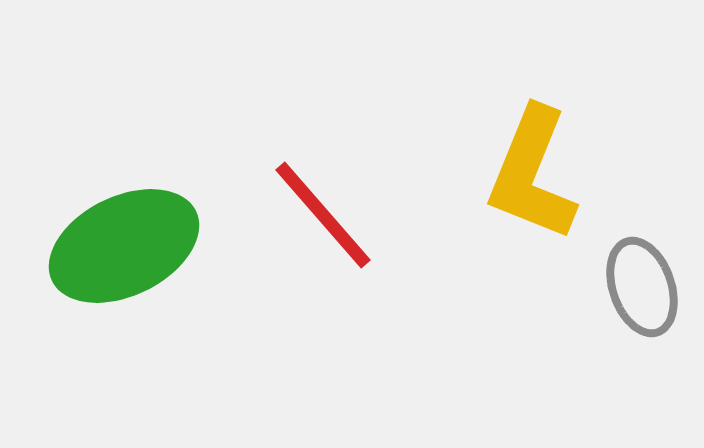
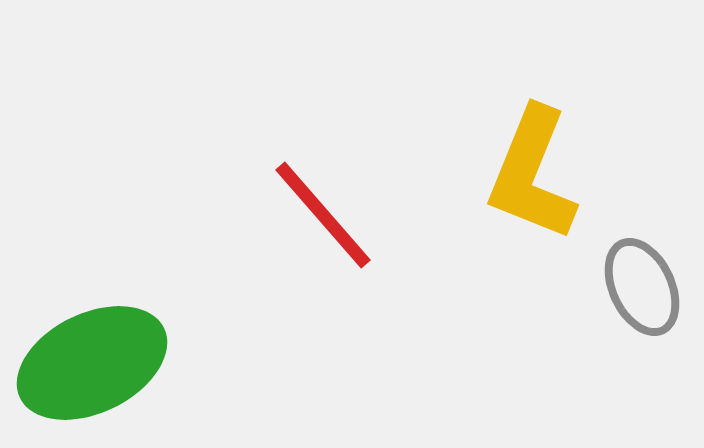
green ellipse: moved 32 px left, 117 px down
gray ellipse: rotated 6 degrees counterclockwise
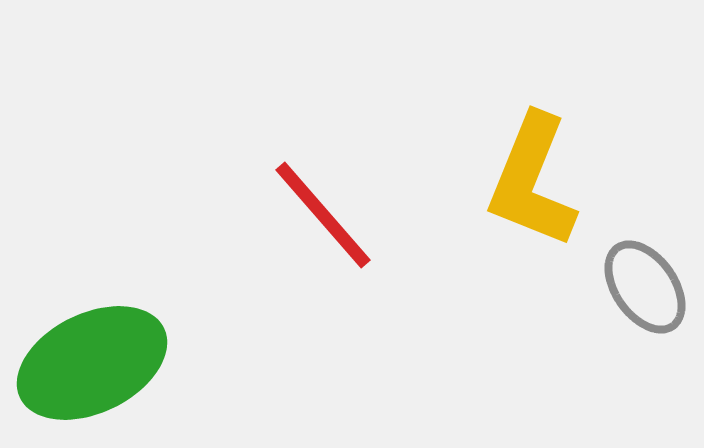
yellow L-shape: moved 7 px down
gray ellipse: moved 3 px right; rotated 10 degrees counterclockwise
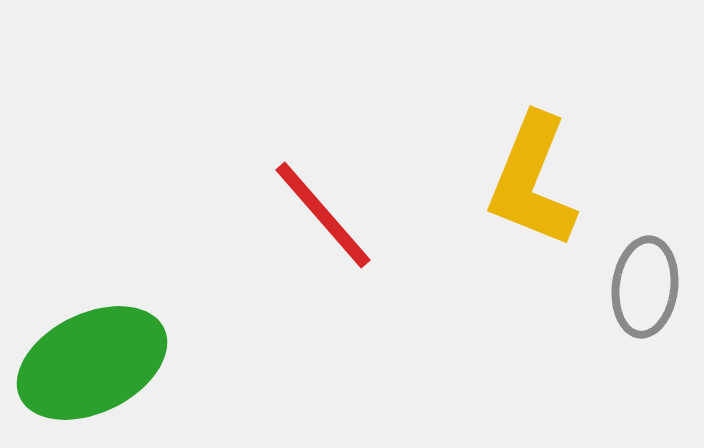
gray ellipse: rotated 42 degrees clockwise
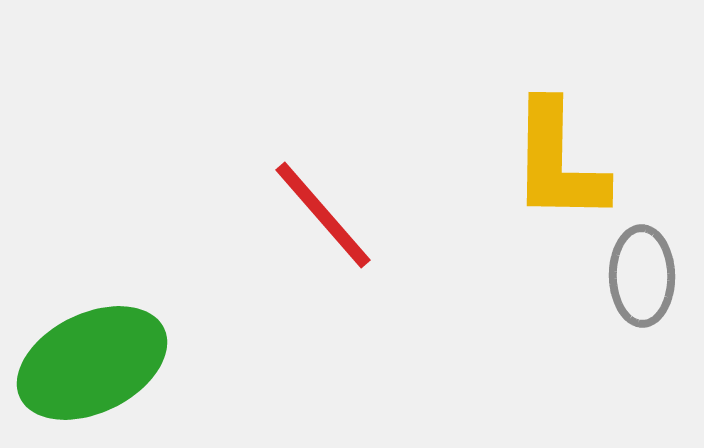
yellow L-shape: moved 26 px right, 19 px up; rotated 21 degrees counterclockwise
gray ellipse: moved 3 px left, 11 px up; rotated 8 degrees counterclockwise
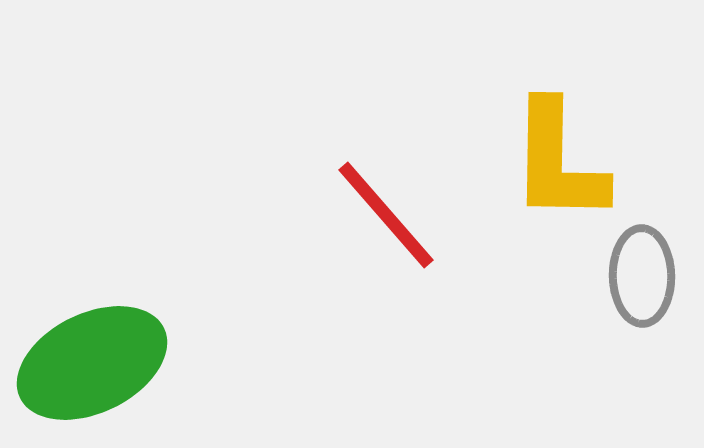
red line: moved 63 px right
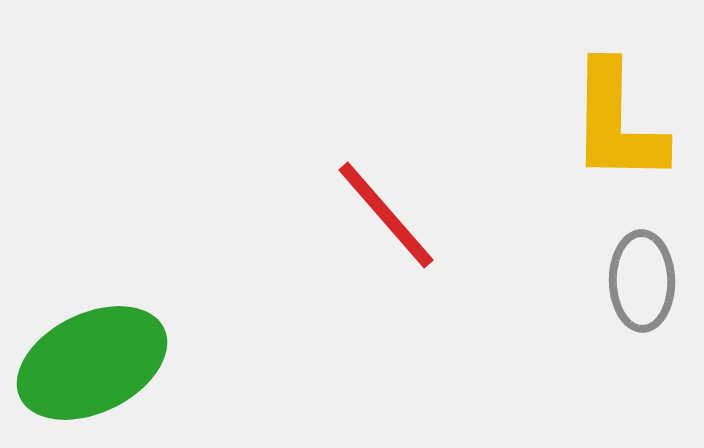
yellow L-shape: moved 59 px right, 39 px up
gray ellipse: moved 5 px down
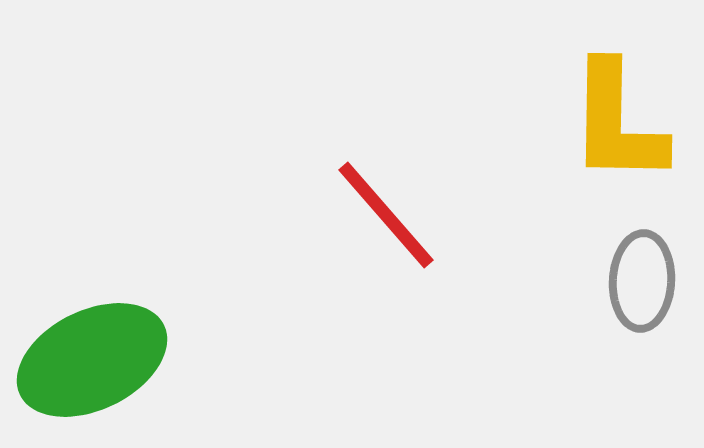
gray ellipse: rotated 4 degrees clockwise
green ellipse: moved 3 px up
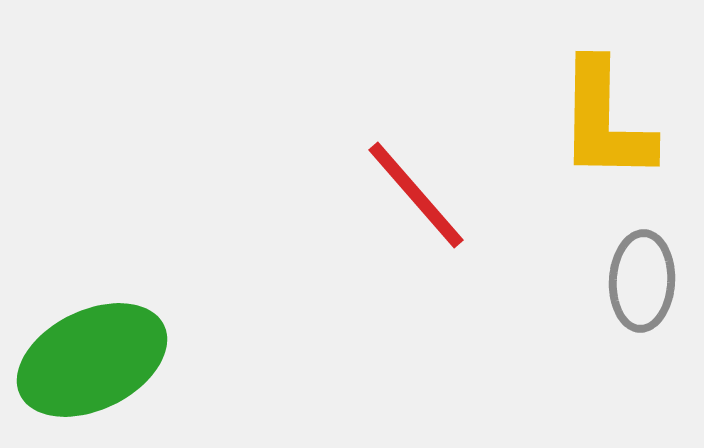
yellow L-shape: moved 12 px left, 2 px up
red line: moved 30 px right, 20 px up
